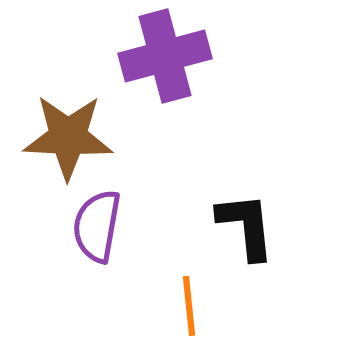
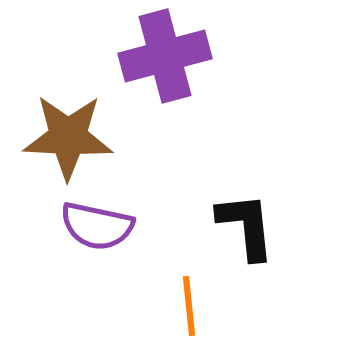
purple semicircle: rotated 88 degrees counterclockwise
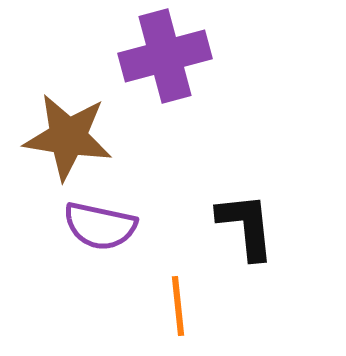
brown star: rotated 6 degrees clockwise
purple semicircle: moved 3 px right
orange line: moved 11 px left
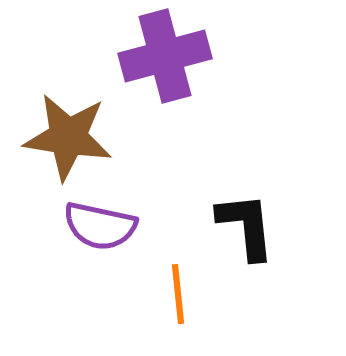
orange line: moved 12 px up
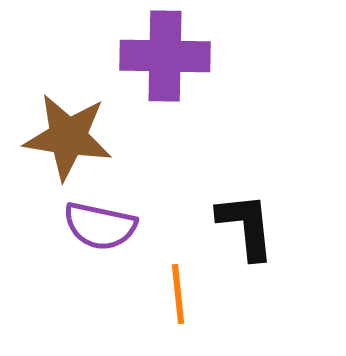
purple cross: rotated 16 degrees clockwise
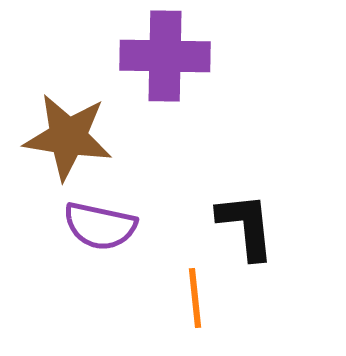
orange line: moved 17 px right, 4 px down
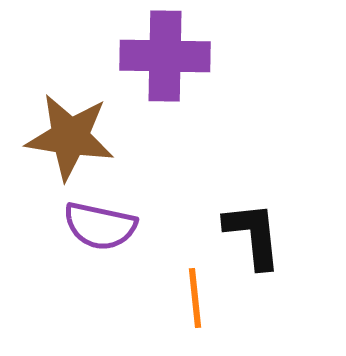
brown star: moved 2 px right
black L-shape: moved 7 px right, 9 px down
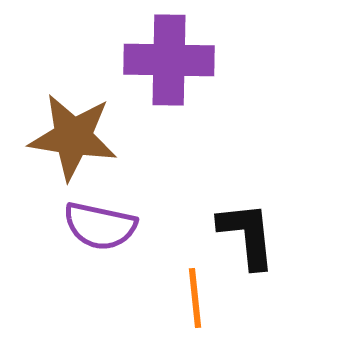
purple cross: moved 4 px right, 4 px down
brown star: moved 3 px right
black L-shape: moved 6 px left
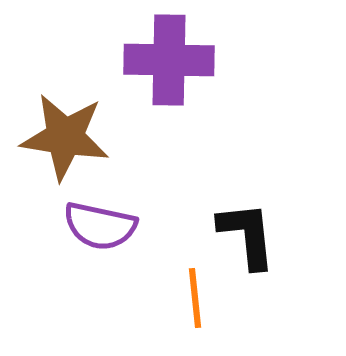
brown star: moved 8 px left
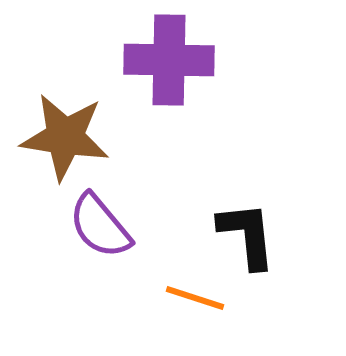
purple semicircle: rotated 38 degrees clockwise
orange line: rotated 66 degrees counterclockwise
